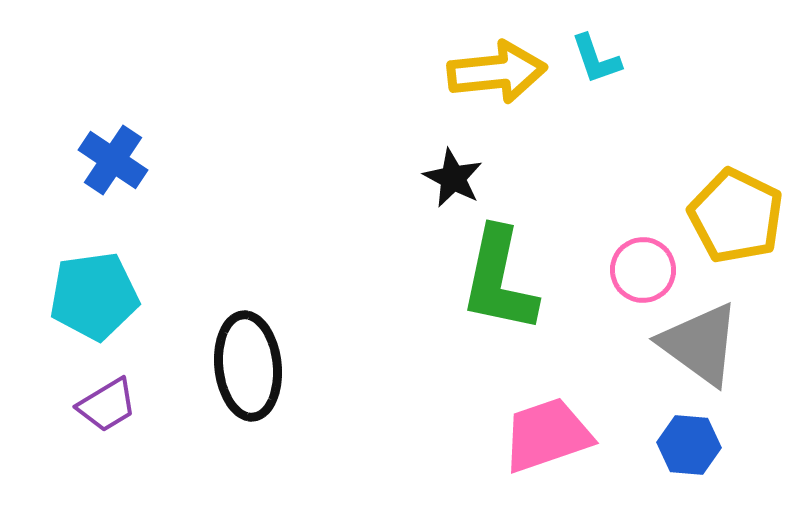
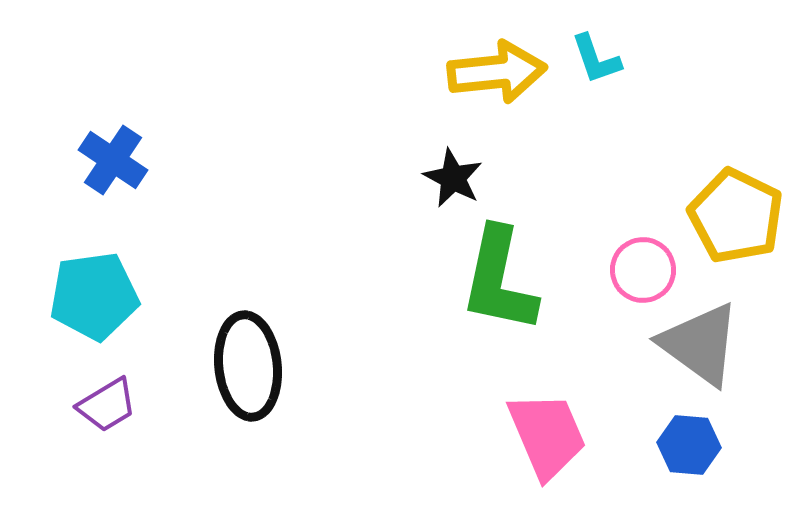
pink trapezoid: rotated 86 degrees clockwise
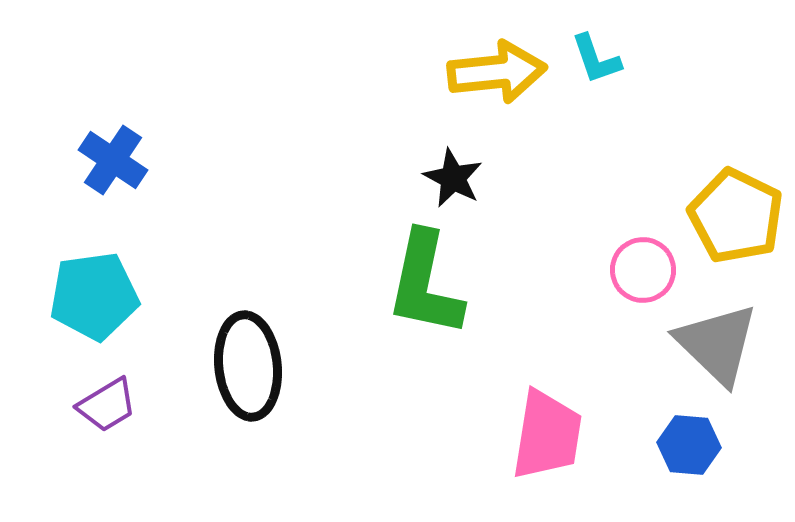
green L-shape: moved 74 px left, 4 px down
gray triangle: moved 17 px right; rotated 8 degrees clockwise
pink trapezoid: rotated 32 degrees clockwise
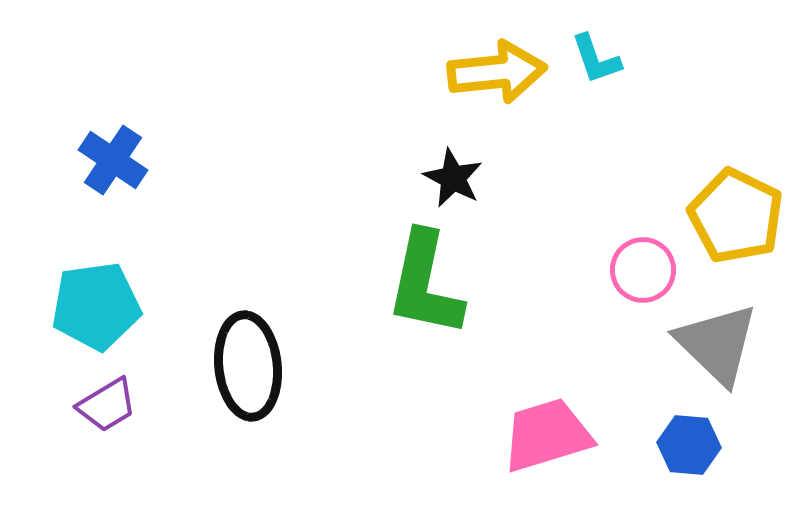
cyan pentagon: moved 2 px right, 10 px down
pink trapezoid: rotated 116 degrees counterclockwise
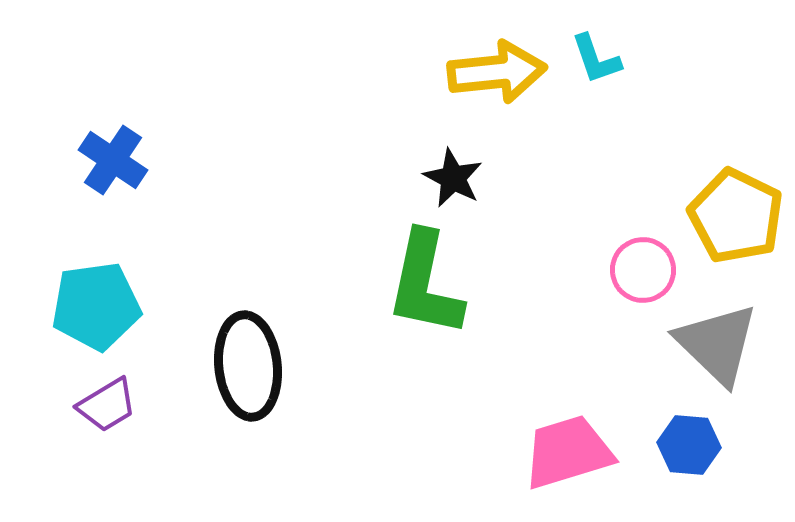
pink trapezoid: moved 21 px right, 17 px down
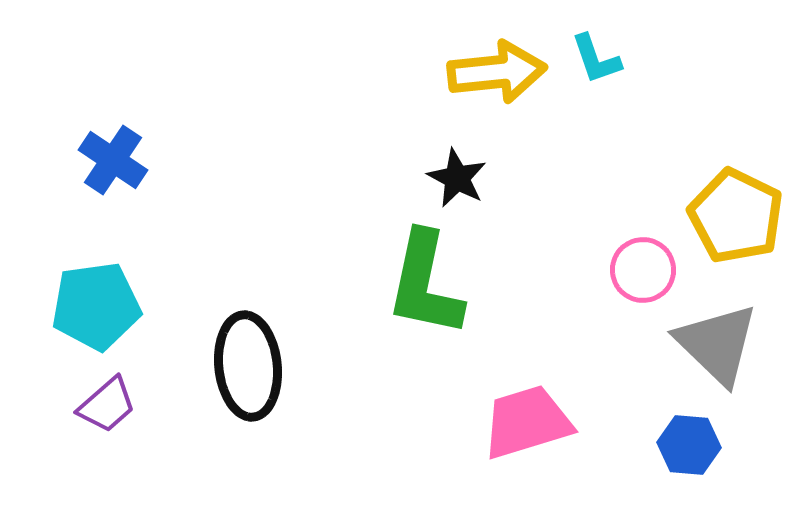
black star: moved 4 px right
purple trapezoid: rotated 10 degrees counterclockwise
pink trapezoid: moved 41 px left, 30 px up
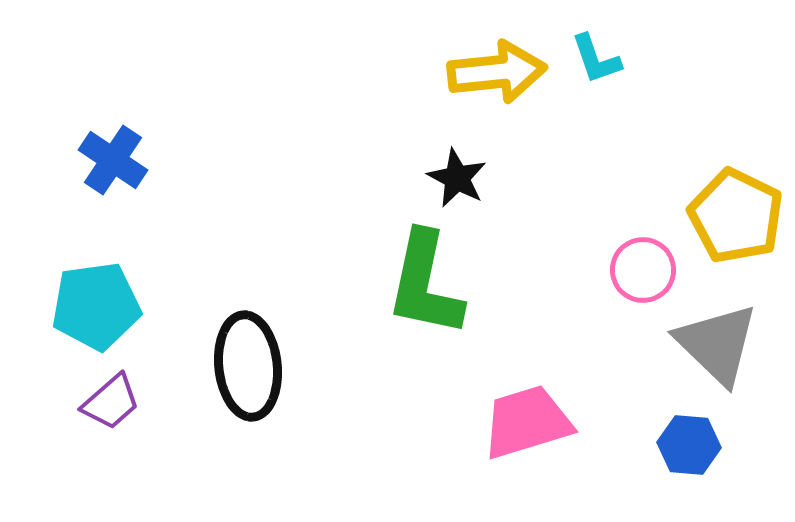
purple trapezoid: moved 4 px right, 3 px up
